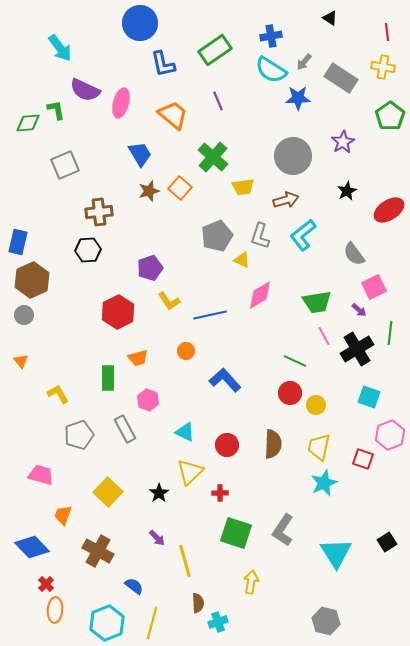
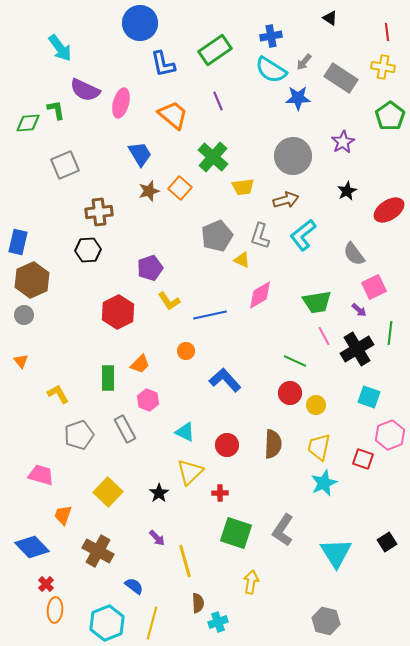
orange trapezoid at (138, 358): moved 2 px right, 6 px down; rotated 30 degrees counterclockwise
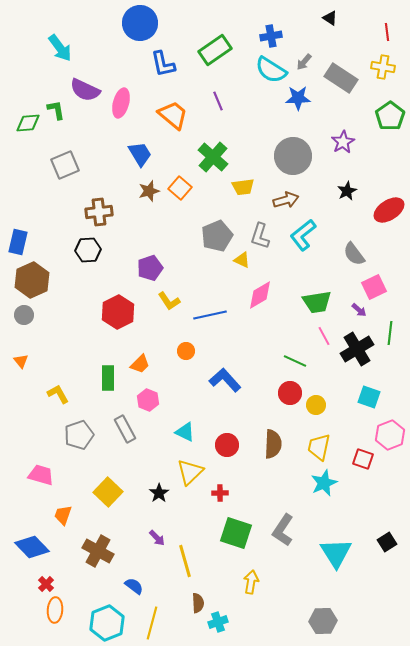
gray hexagon at (326, 621): moved 3 px left; rotated 16 degrees counterclockwise
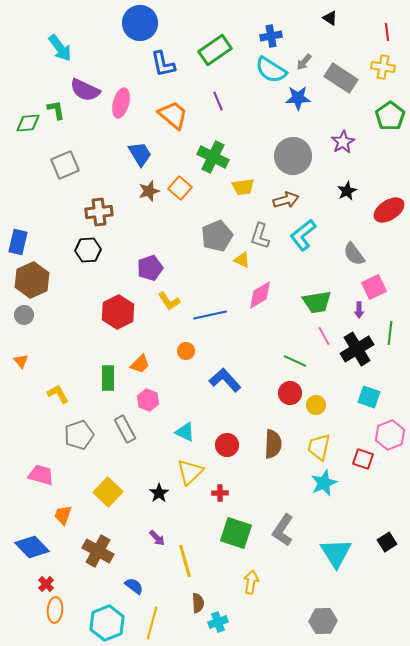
green cross at (213, 157): rotated 16 degrees counterclockwise
purple arrow at (359, 310): rotated 49 degrees clockwise
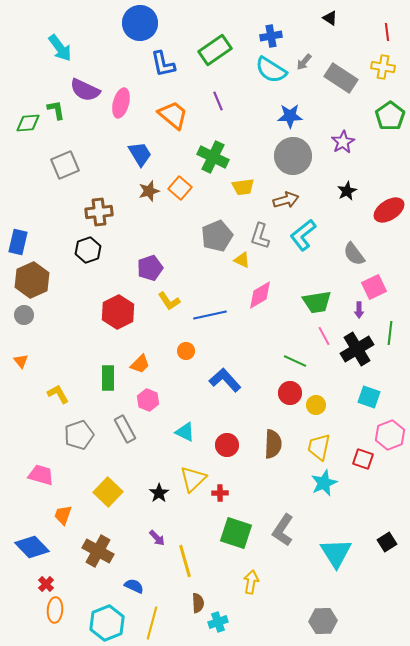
blue star at (298, 98): moved 8 px left, 18 px down
black hexagon at (88, 250): rotated 15 degrees counterclockwise
yellow triangle at (190, 472): moved 3 px right, 7 px down
blue semicircle at (134, 586): rotated 12 degrees counterclockwise
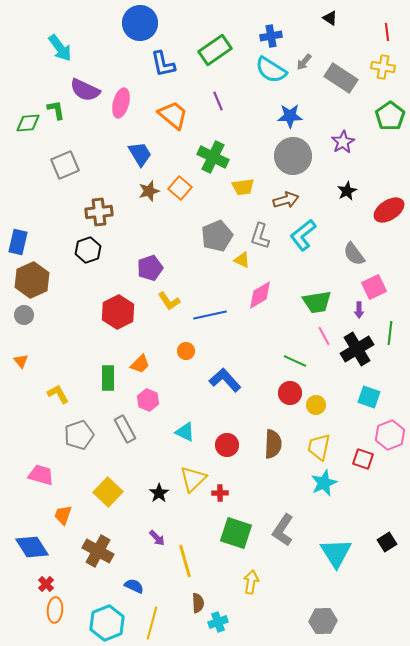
blue diamond at (32, 547): rotated 12 degrees clockwise
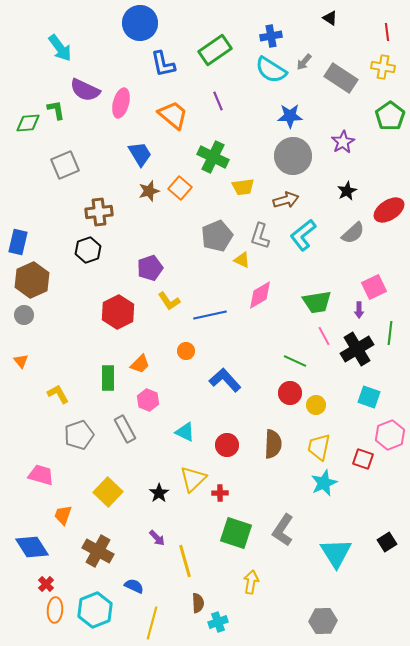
gray semicircle at (354, 254): moved 1 px left, 21 px up; rotated 95 degrees counterclockwise
cyan hexagon at (107, 623): moved 12 px left, 13 px up
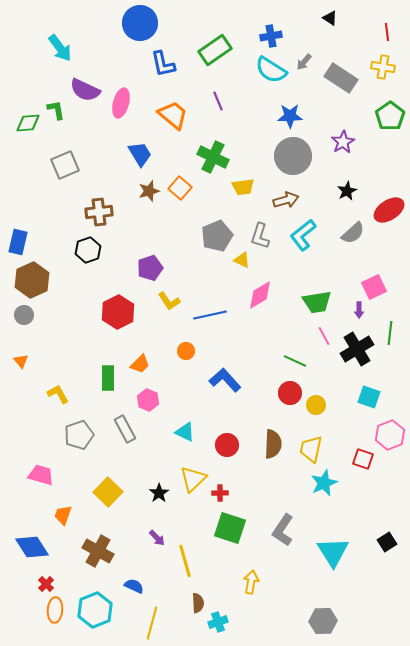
yellow trapezoid at (319, 447): moved 8 px left, 2 px down
green square at (236, 533): moved 6 px left, 5 px up
cyan triangle at (336, 553): moved 3 px left, 1 px up
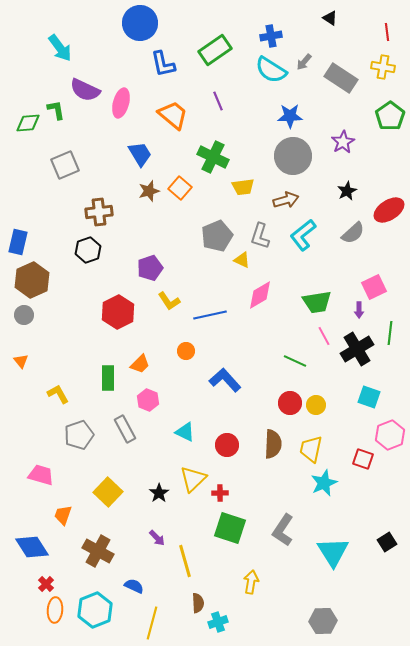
red circle at (290, 393): moved 10 px down
